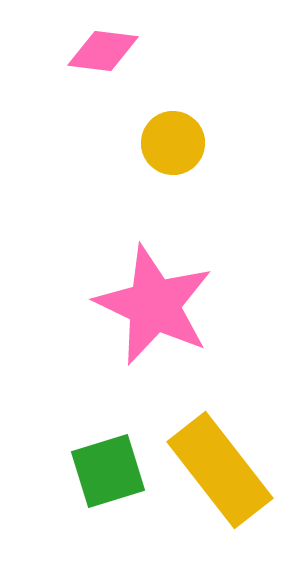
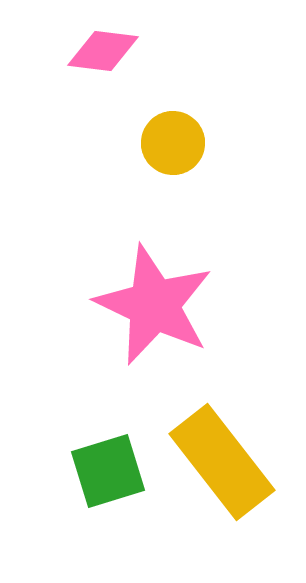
yellow rectangle: moved 2 px right, 8 px up
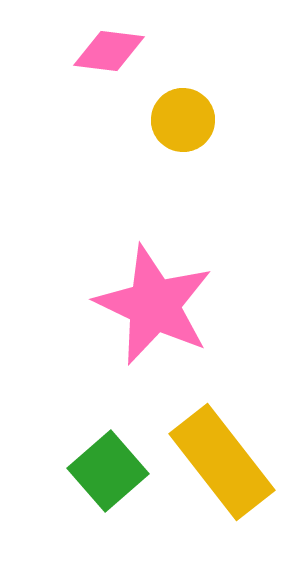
pink diamond: moved 6 px right
yellow circle: moved 10 px right, 23 px up
green square: rotated 24 degrees counterclockwise
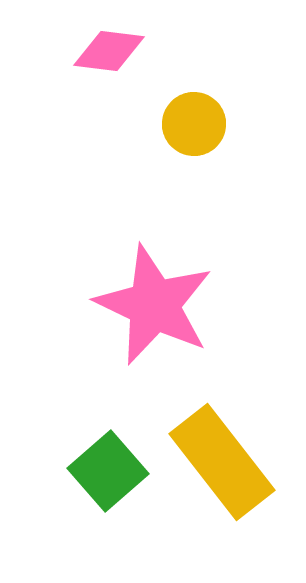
yellow circle: moved 11 px right, 4 px down
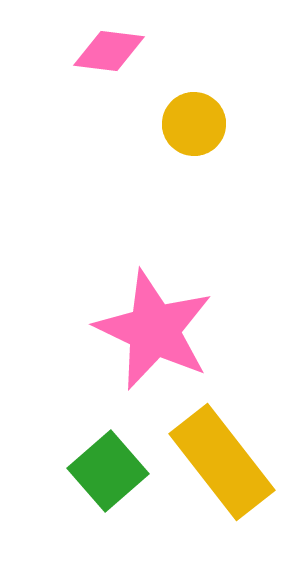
pink star: moved 25 px down
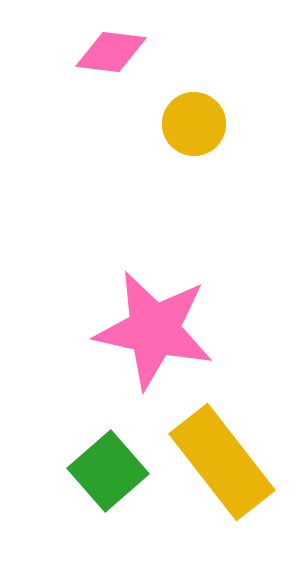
pink diamond: moved 2 px right, 1 px down
pink star: rotated 13 degrees counterclockwise
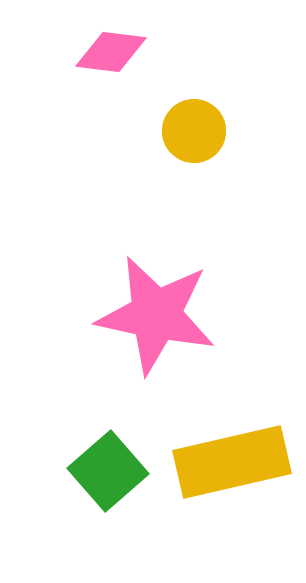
yellow circle: moved 7 px down
pink star: moved 2 px right, 15 px up
yellow rectangle: moved 10 px right; rotated 65 degrees counterclockwise
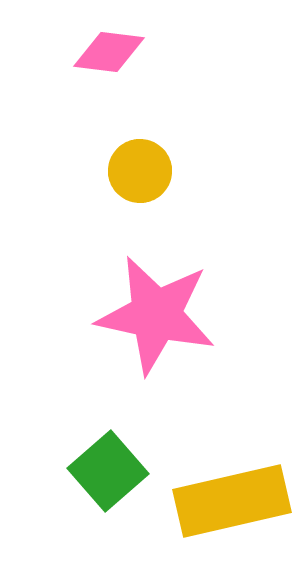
pink diamond: moved 2 px left
yellow circle: moved 54 px left, 40 px down
yellow rectangle: moved 39 px down
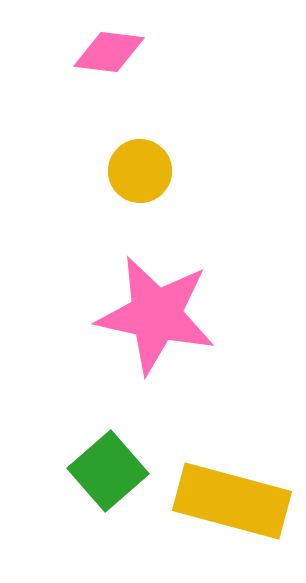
yellow rectangle: rotated 28 degrees clockwise
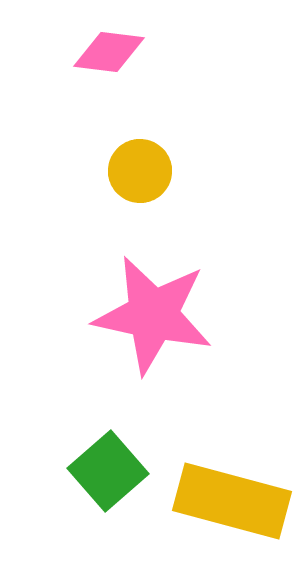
pink star: moved 3 px left
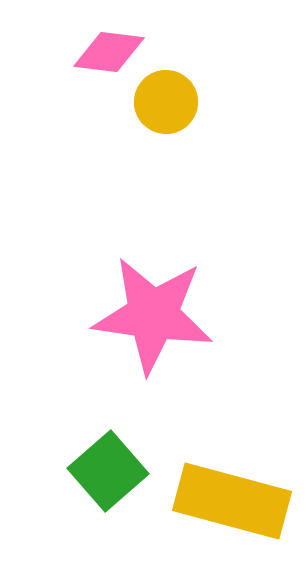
yellow circle: moved 26 px right, 69 px up
pink star: rotated 4 degrees counterclockwise
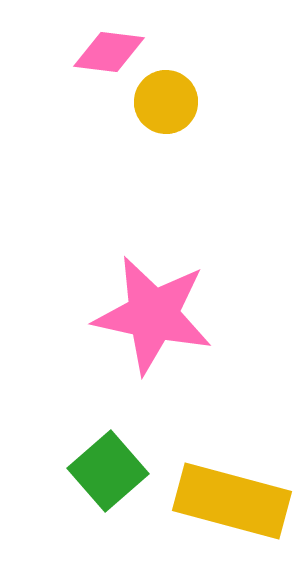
pink star: rotated 4 degrees clockwise
